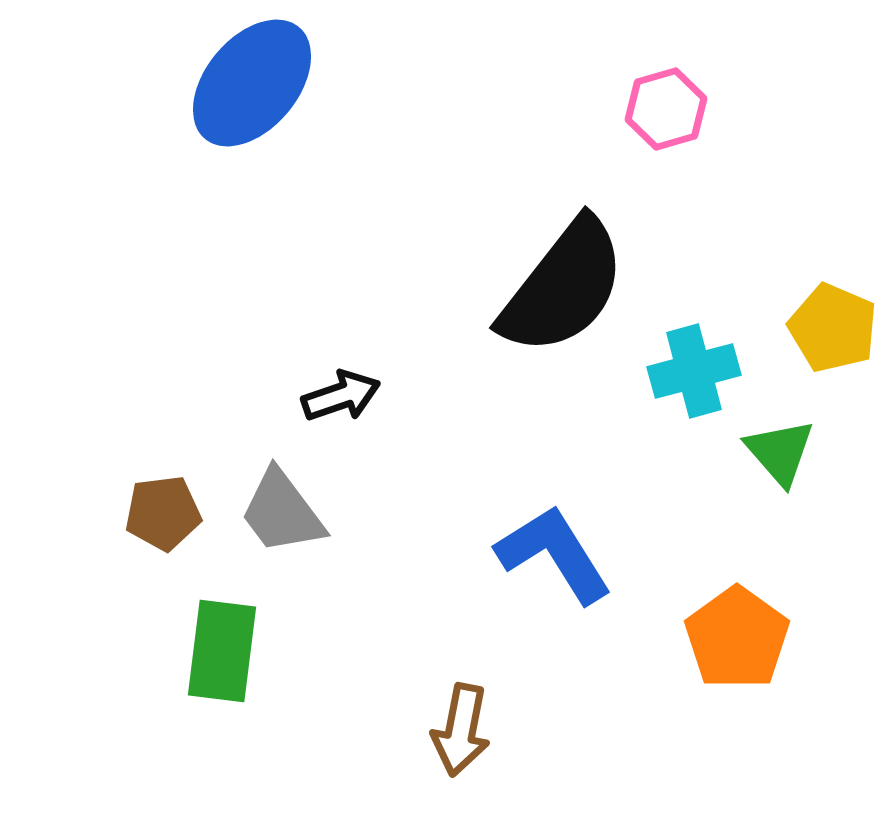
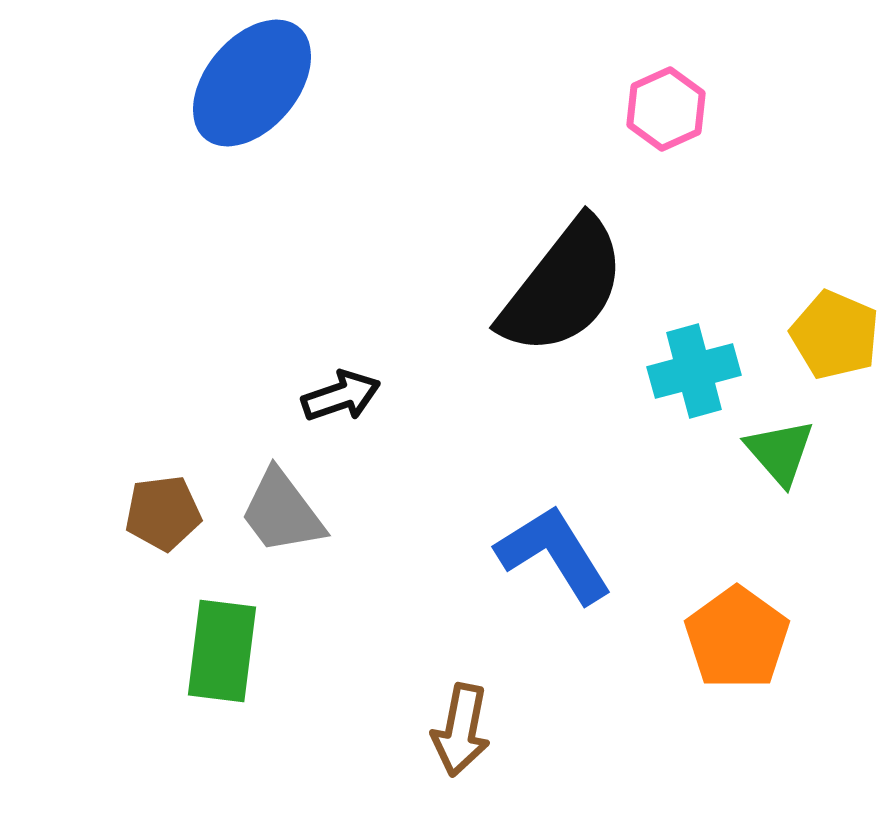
pink hexagon: rotated 8 degrees counterclockwise
yellow pentagon: moved 2 px right, 7 px down
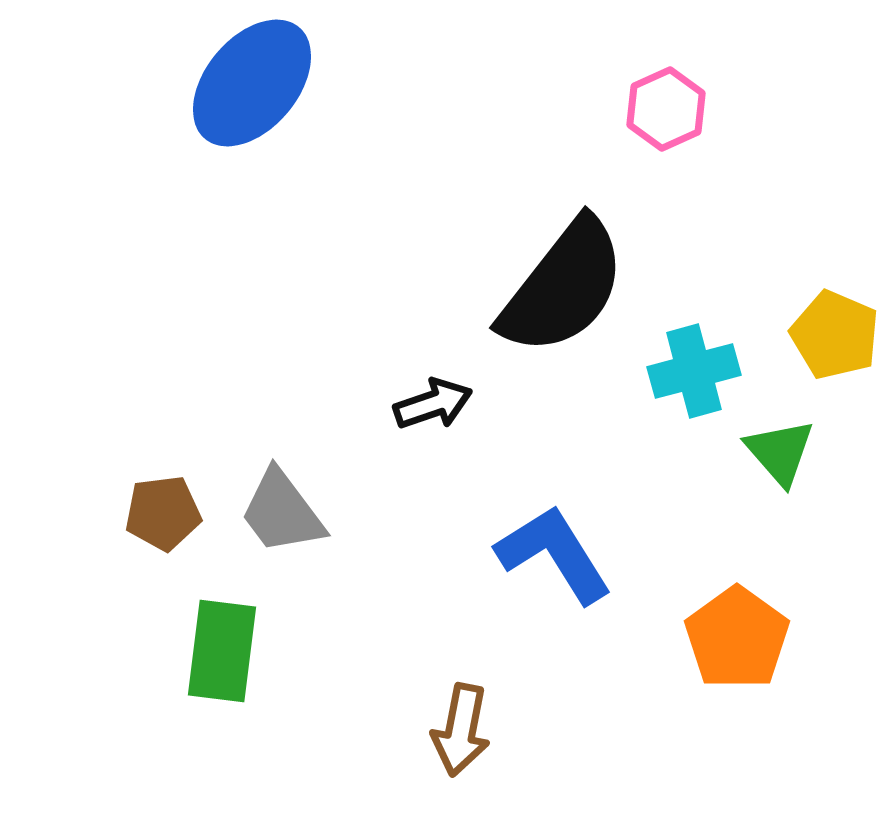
black arrow: moved 92 px right, 8 px down
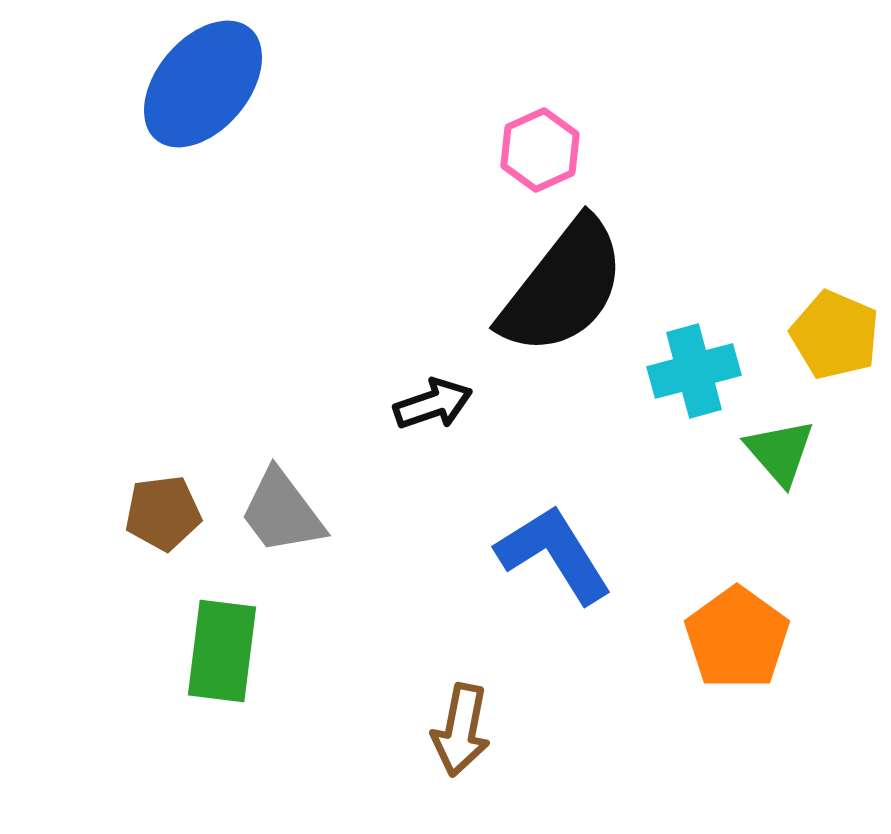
blue ellipse: moved 49 px left, 1 px down
pink hexagon: moved 126 px left, 41 px down
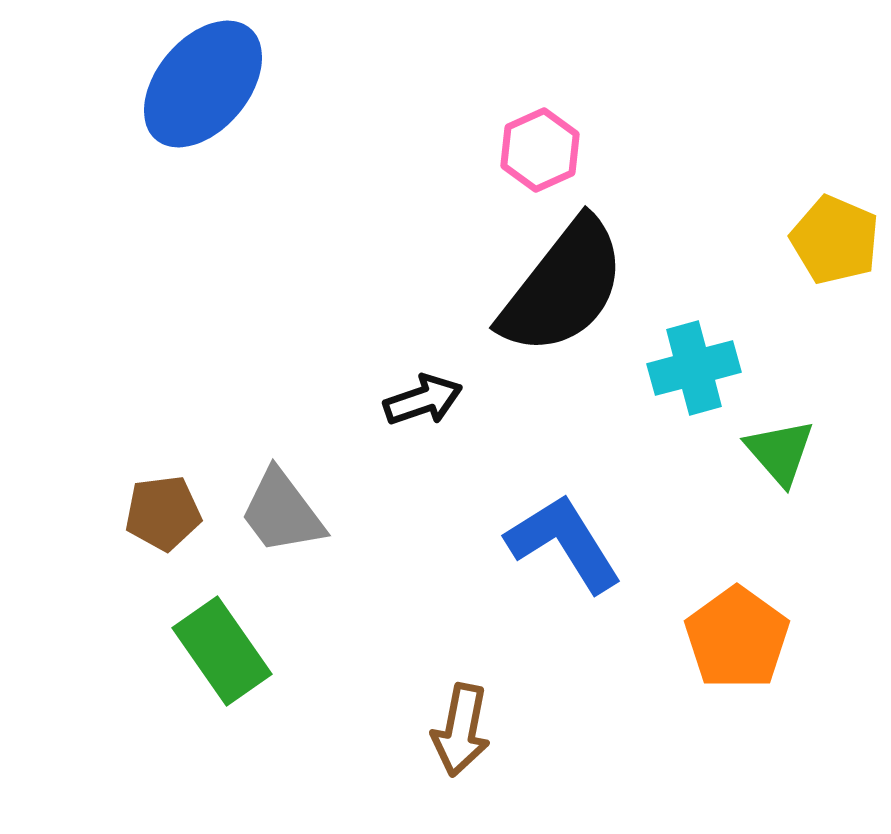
yellow pentagon: moved 95 px up
cyan cross: moved 3 px up
black arrow: moved 10 px left, 4 px up
blue L-shape: moved 10 px right, 11 px up
green rectangle: rotated 42 degrees counterclockwise
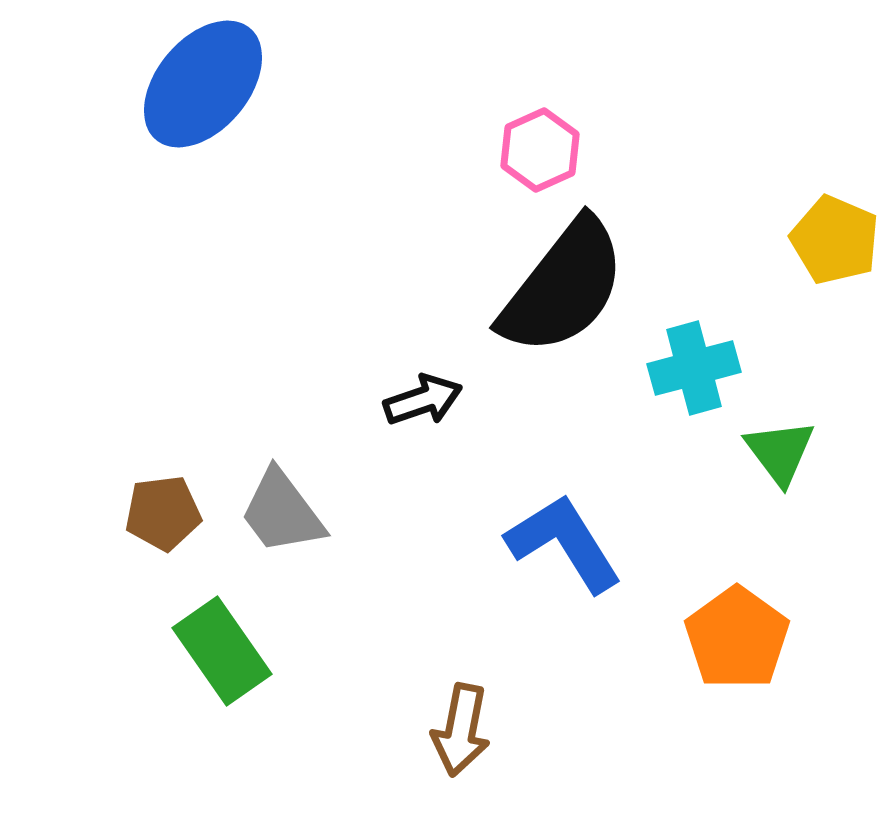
green triangle: rotated 4 degrees clockwise
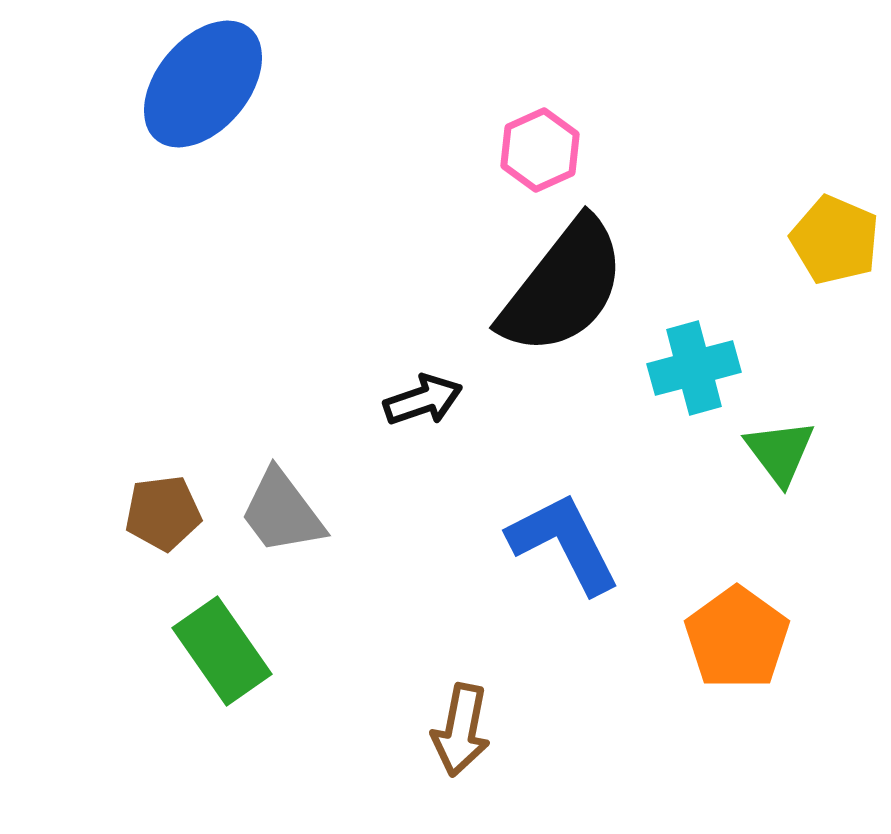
blue L-shape: rotated 5 degrees clockwise
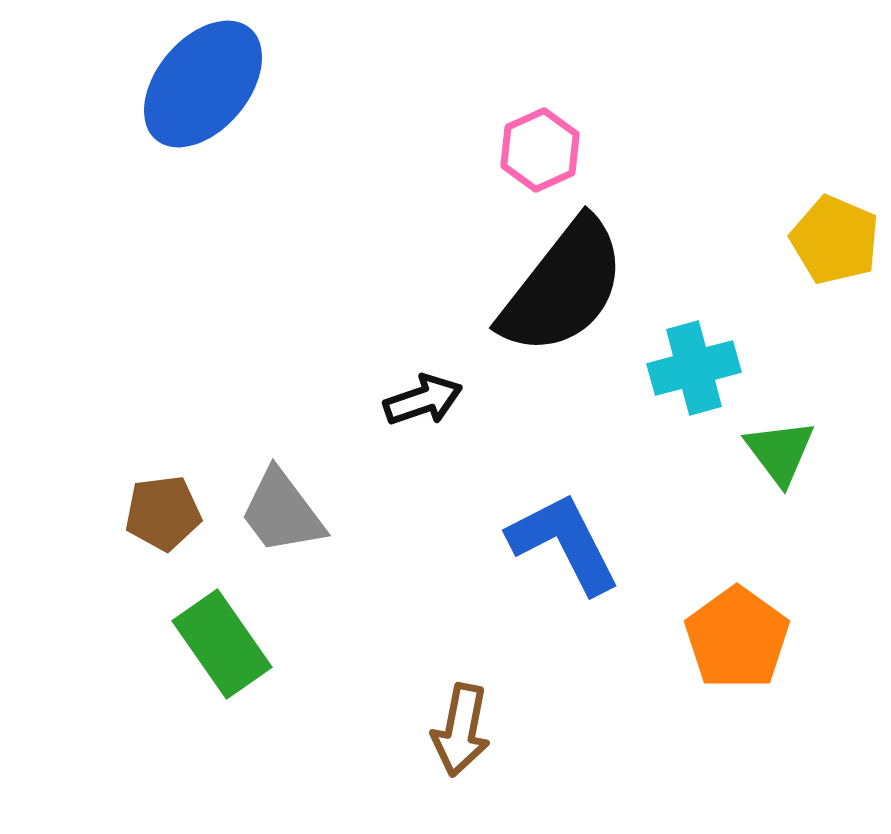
green rectangle: moved 7 px up
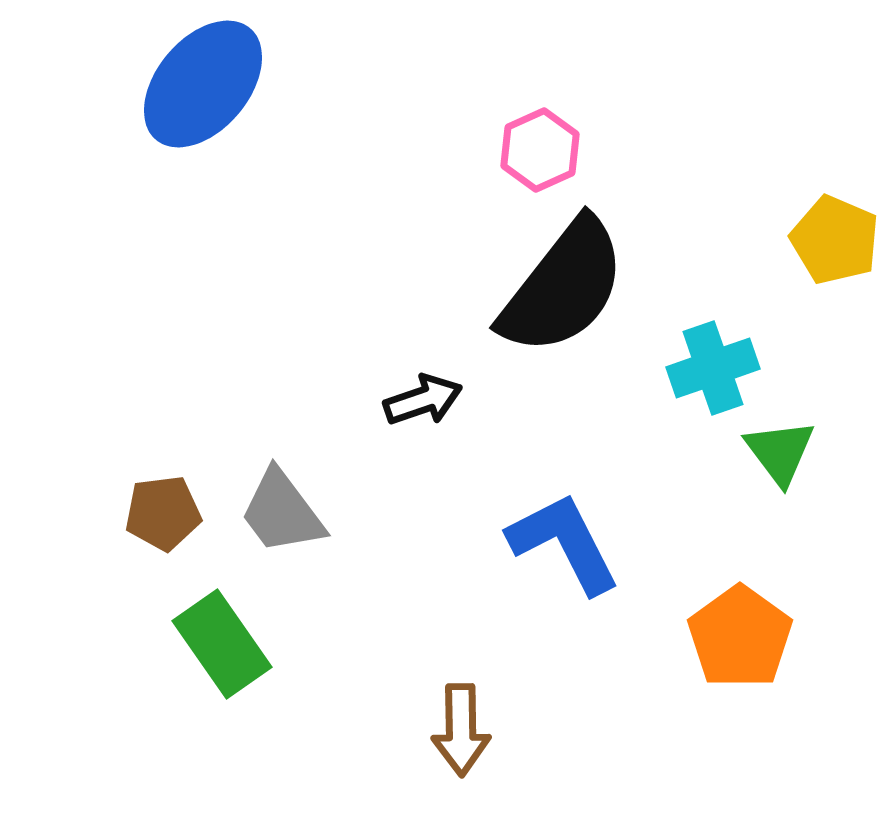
cyan cross: moved 19 px right; rotated 4 degrees counterclockwise
orange pentagon: moved 3 px right, 1 px up
brown arrow: rotated 12 degrees counterclockwise
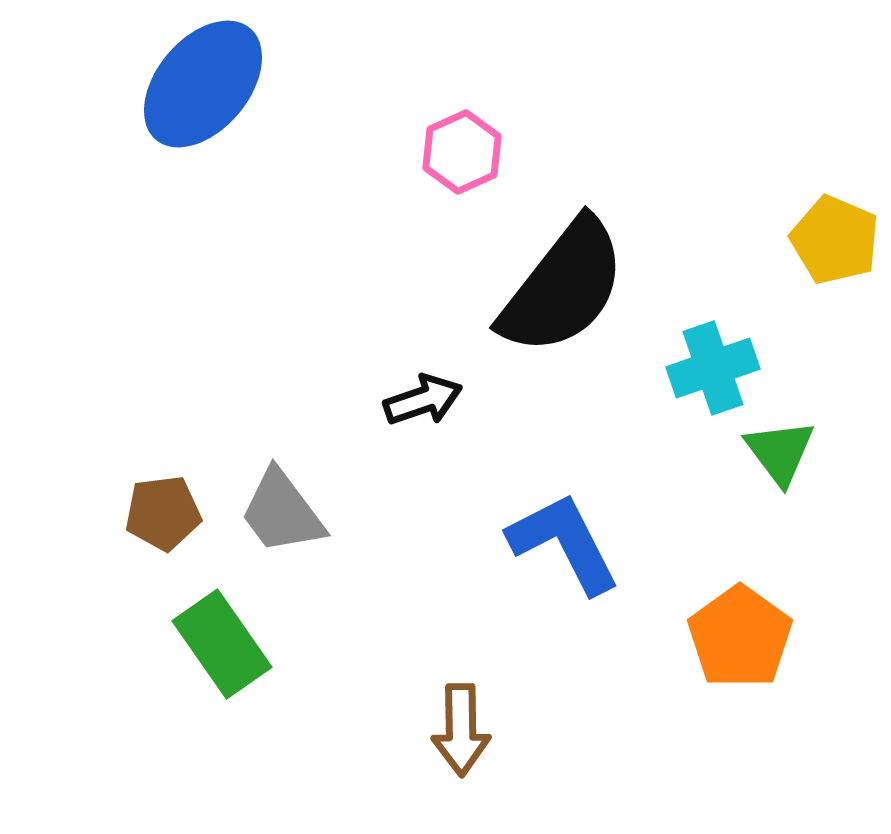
pink hexagon: moved 78 px left, 2 px down
